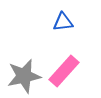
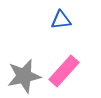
blue triangle: moved 2 px left, 2 px up
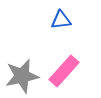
gray star: moved 2 px left
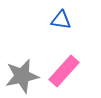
blue triangle: rotated 15 degrees clockwise
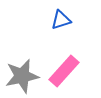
blue triangle: rotated 25 degrees counterclockwise
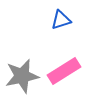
pink rectangle: rotated 16 degrees clockwise
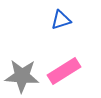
gray star: rotated 16 degrees clockwise
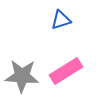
pink rectangle: moved 2 px right
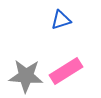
gray star: moved 4 px right
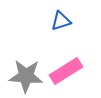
blue triangle: moved 1 px down
